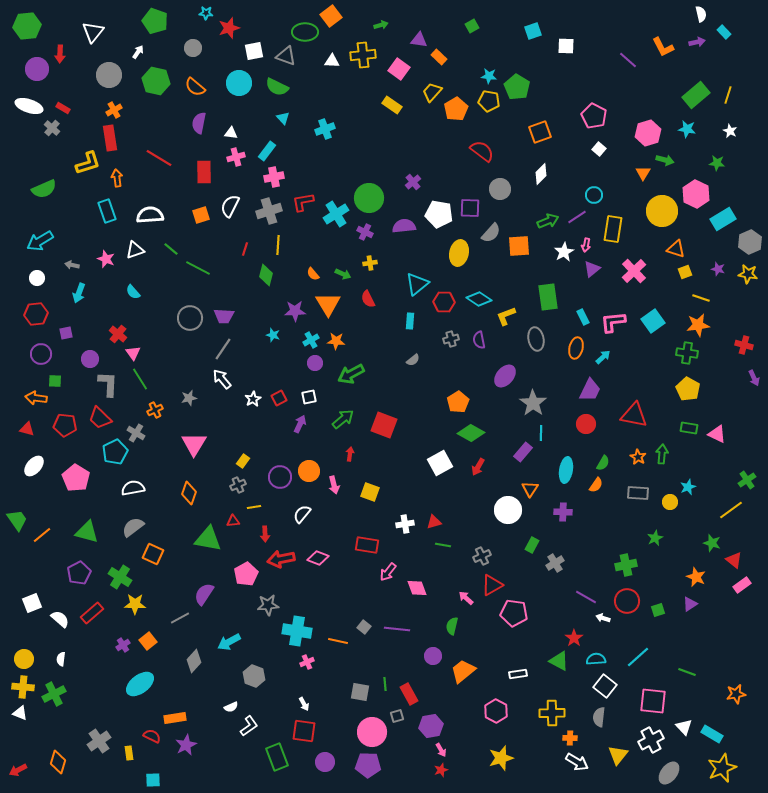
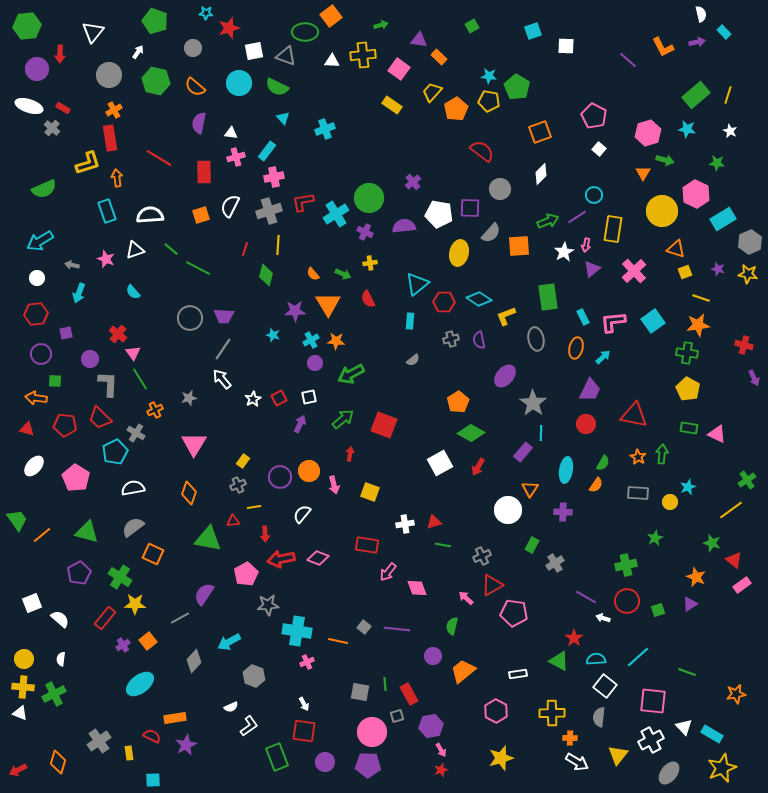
red rectangle at (92, 613): moved 13 px right, 5 px down; rotated 10 degrees counterclockwise
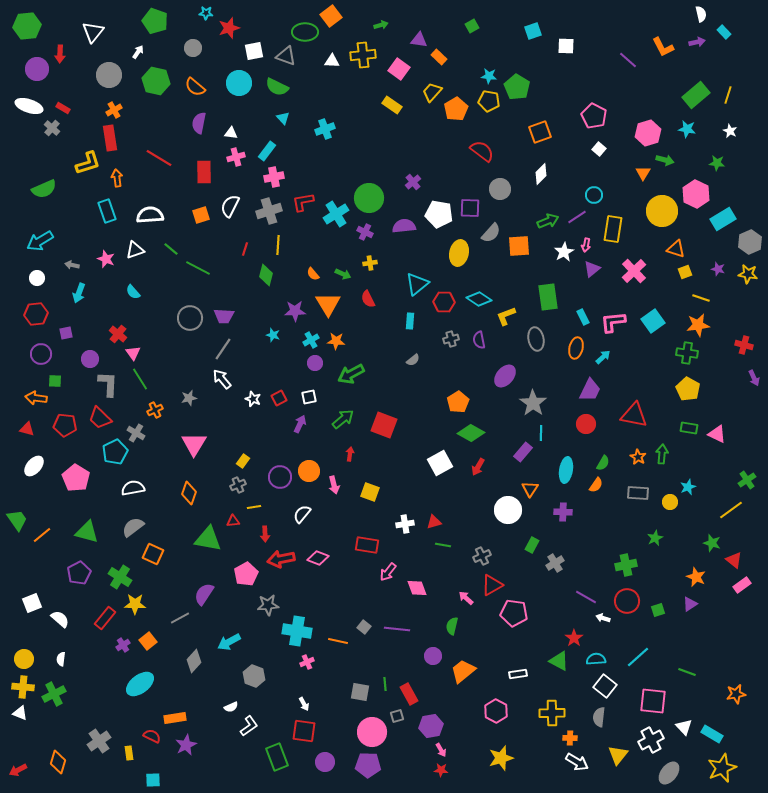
white star at (253, 399): rotated 21 degrees counterclockwise
red star at (441, 770): rotated 24 degrees clockwise
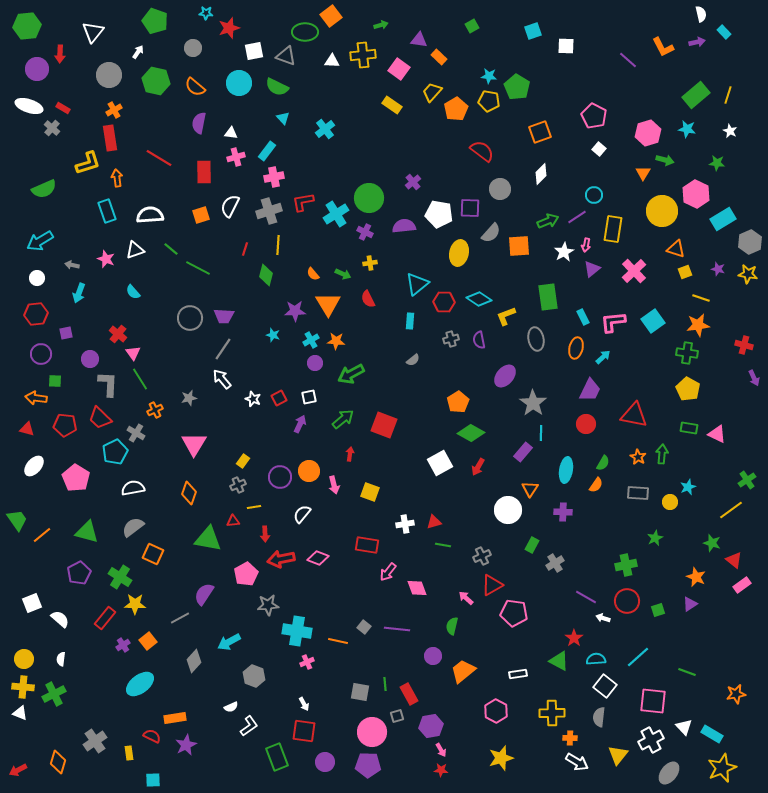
cyan cross at (325, 129): rotated 18 degrees counterclockwise
gray cross at (99, 741): moved 4 px left
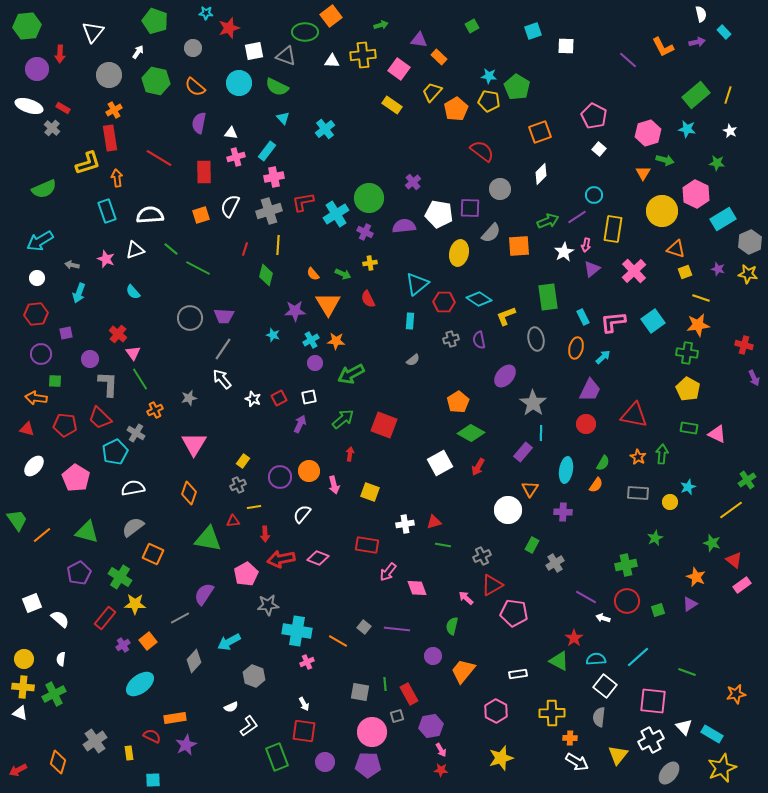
orange line at (338, 641): rotated 18 degrees clockwise
orange trapezoid at (463, 671): rotated 12 degrees counterclockwise
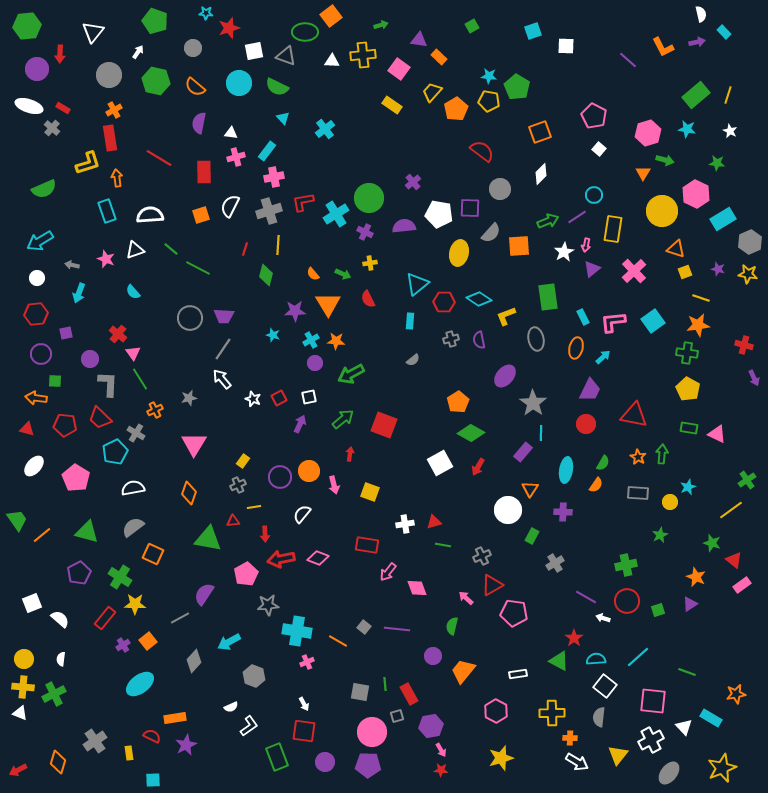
green star at (655, 538): moved 5 px right, 3 px up
green rectangle at (532, 545): moved 9 px up
cyan rectangle at (712, 734): moved 1 px left, 16 px up
